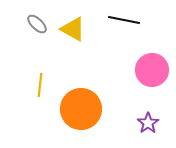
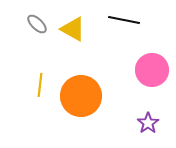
orange circle: moved 13 px up
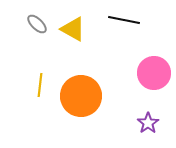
pink circle: moved 2 px right, 3 px down
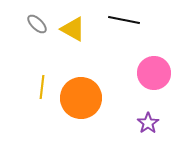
yellow line: moved 2 px right, 2 px down
orange circle: moved 2 px down
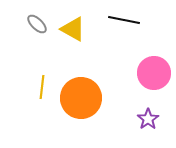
purple star: moved 4 px up
